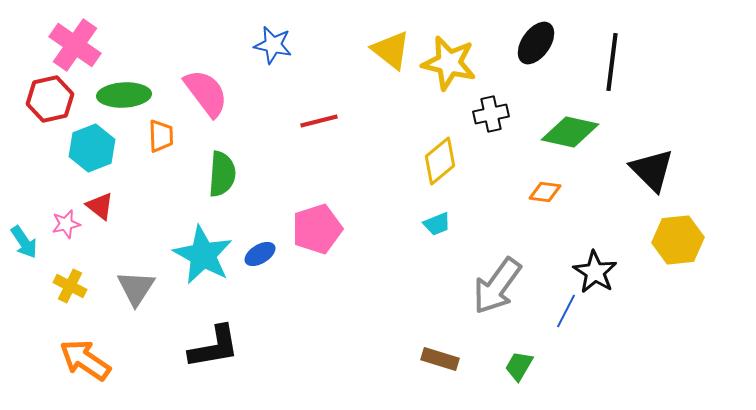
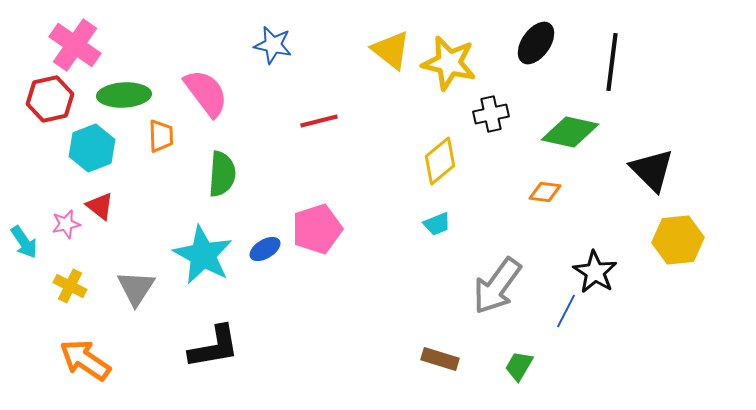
blue ellipse: moved 5 px right, 5 px up
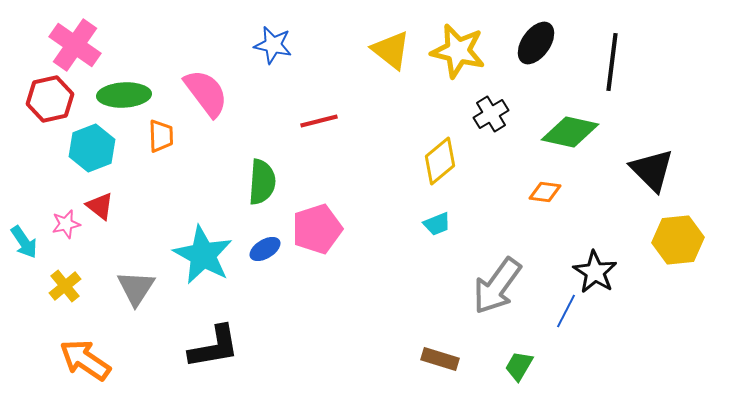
yellow star: moved 9 px right, 12 px up
black cross: rotated 20 degrees counterclockwise
green semicircle: moved 40 px right, 8 px down
yellow cross: moved 5 px left; rotated 24 degrees clockwise
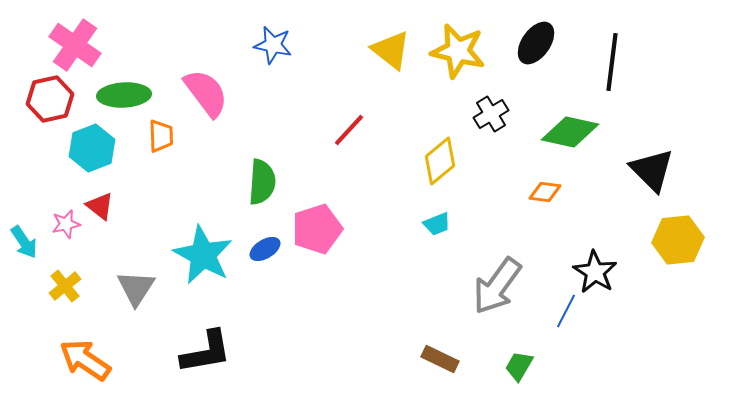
red line: moved 30 px right, 9 px down; rotated 33 degrees counterclockwise
black L-shape: moved 8 px left, 5 px down
brown rectangle: rotated 9 degrees clockwise
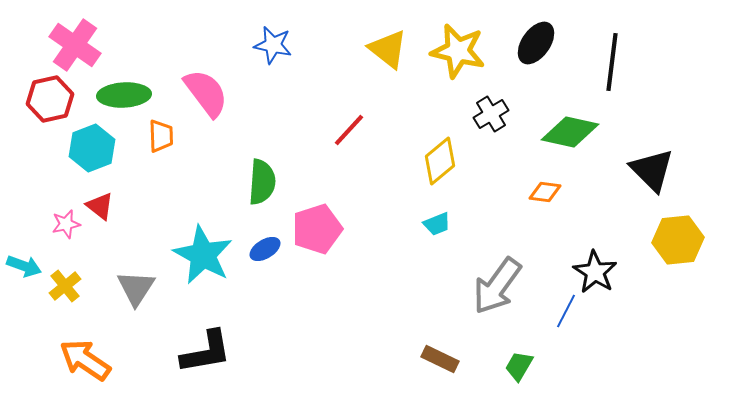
yellow triangle: moved 3 px left, 1 px up
cyan arrow: moved 24 px down; rotated 36 degrees counterclockwise
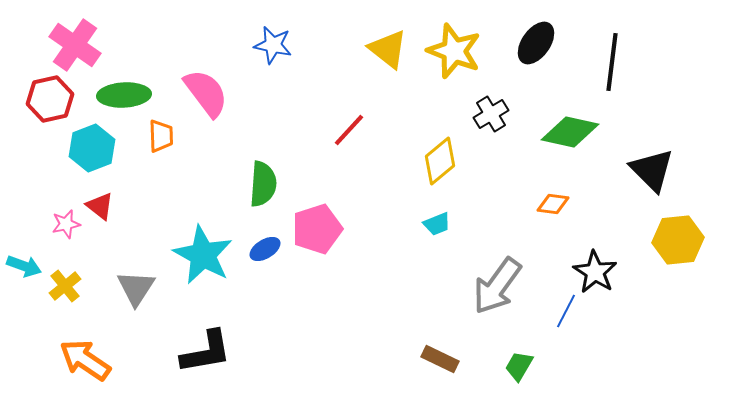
yellow star: moved 4 px left; rotated 8 degrees clockwise
green semicircle: moved 1 px right, 2 px down
orange diamond: moved 8 px right, 12 px down
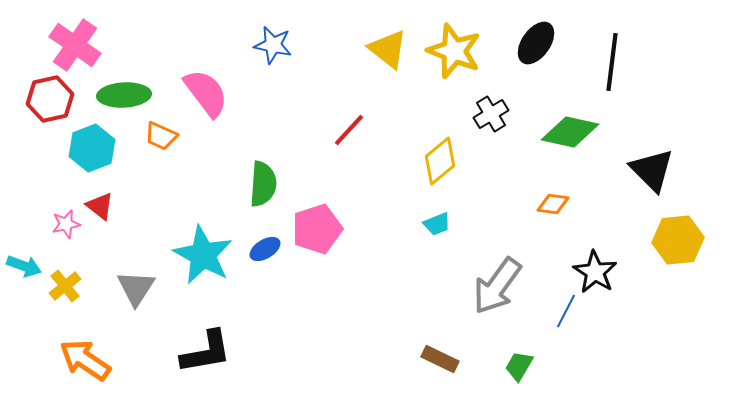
orange trapezoid: rotated 116 degrees clockwise
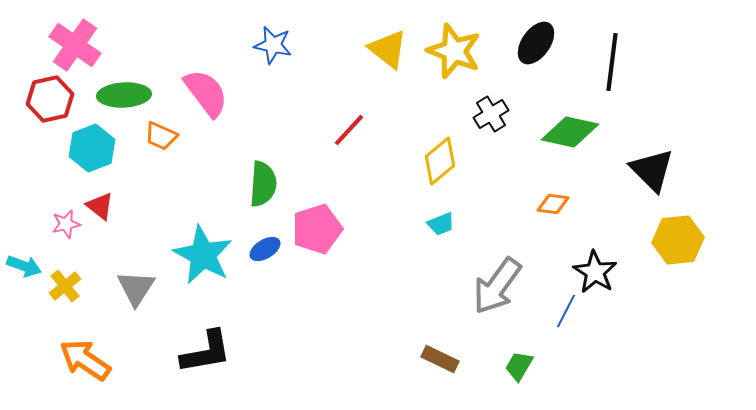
cyan trapezoid: moved 4 px right
